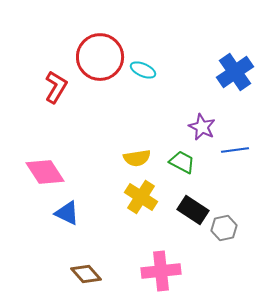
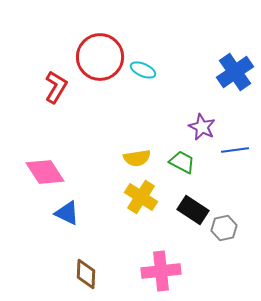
brown diamond: rotated 44 degrees clockwise
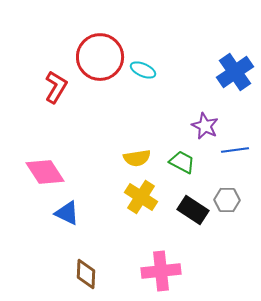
purple star: moved 3 px right, 1 px up
gray hexagon: moved 3 px right, 28 px up; rotated 15 degrees clockwise
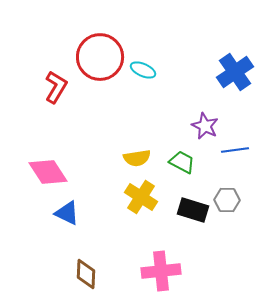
pink diamond: moved 3 px right
black rectangle: rotated 16 degrees counterclockwise
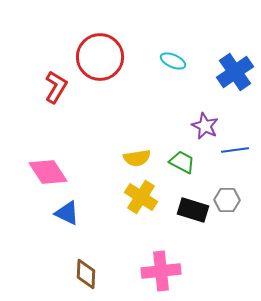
cyan ellipse: moved 30 px right, 9 px up
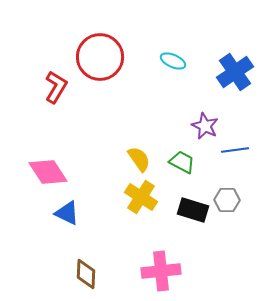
yellow semicircle: moved 2 px right, 1 px down; rotated 116 degrees counterclockwise
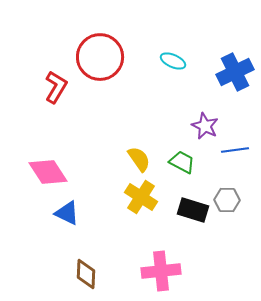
blue cross: rotated 9 degrees clockwise
